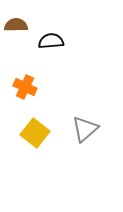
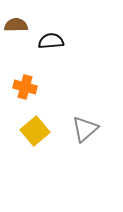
orange cross: rotated 10 degrees counterclockwise
yellow square: moved 2 px up; rotated 12 degrees clockwise
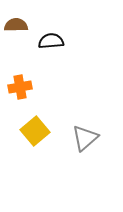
orange cross: moved 5 px left; rotated 25 degrees counterclockwise
gray triangle: moved 9 px down
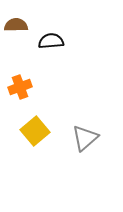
orange cross: rotated 10 degrees counterclockwise
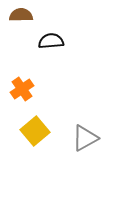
brown semicircle: moved 5 px right, 10 px up
orange cross: moved 2 px right, 2 px down; rotated 15 degrees counterclockwise
gray triangle: rotated 12 degrees clockwise
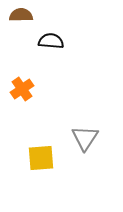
black semicircle: rotated 10 degrees clockwise
yellow square: moved 6 px right, 27 px down; rotated 36 degrees clockwise
gray triangle: rotated 28 degrees counterclockwise
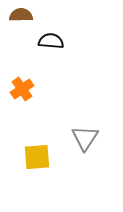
yellow square: moved 4 px left, 1 px up
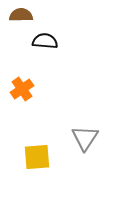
black semicircle: moved 6 px left
